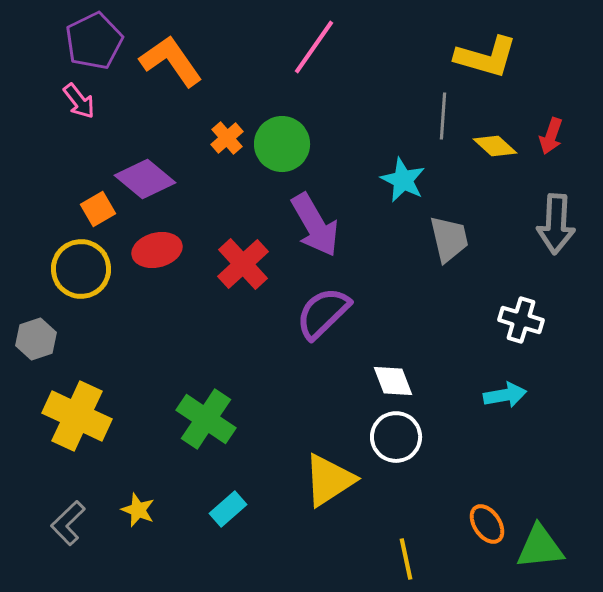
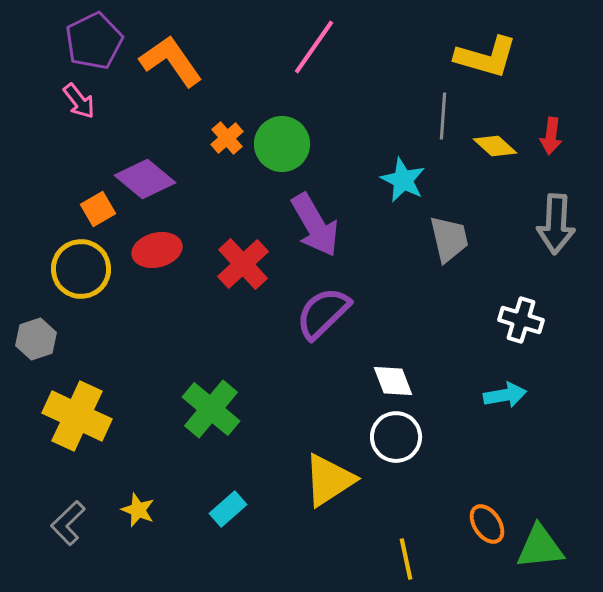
red arrow: rotated 12 degrees counterclockwise
green cross: moved 5 px right, 10 px up; rotated 6 degrees clockwise
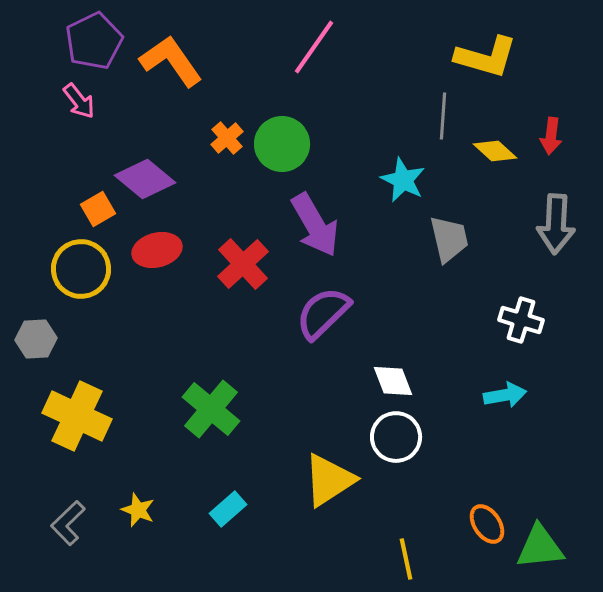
yellow diamond: moved 5 px down
gray hexagon: rotated 15 degrees clockwise
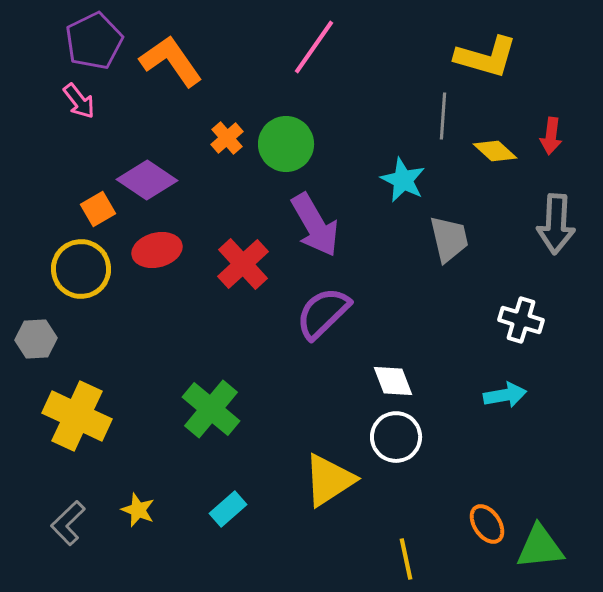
green circle: moved 4 px right
purple diamond: moved 2 px right, 1 px down; rotated 6 degrees counterclockwise
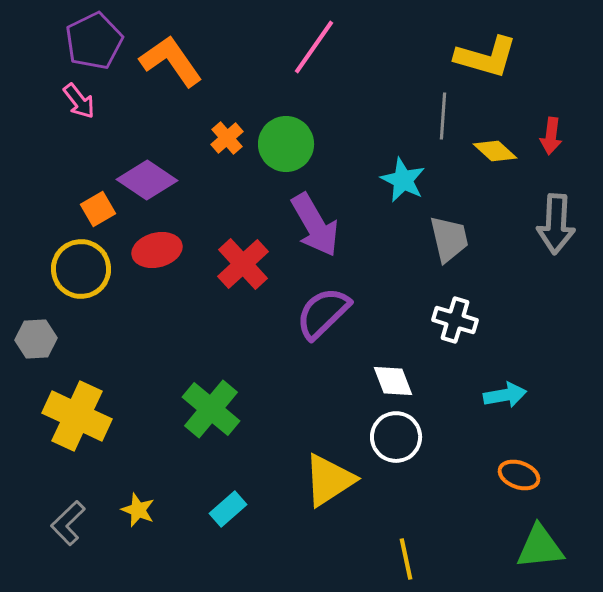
white cross: moved 66 px left
orange ellipse: moved 32 px right, 49 px up; rotated 36 degrees counterclockwise
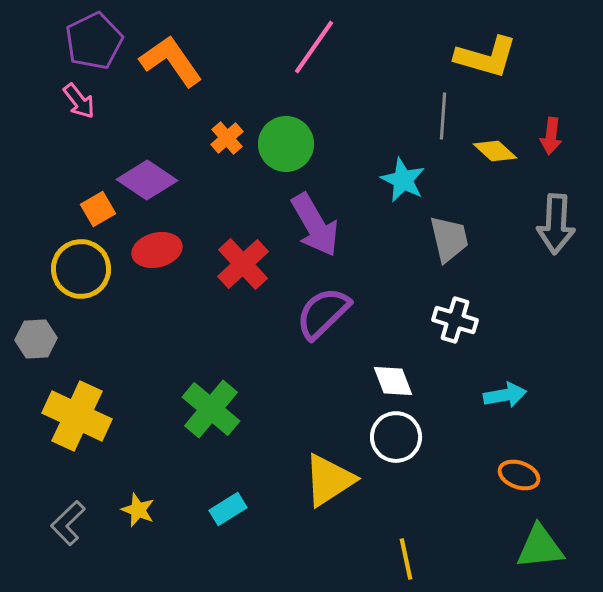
cyan rectangle: rotated 9 degrees clockwise
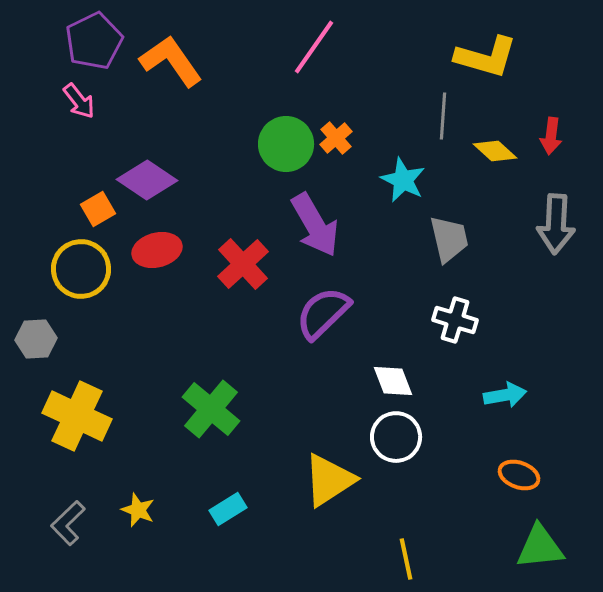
orange cross: moved 109 px right
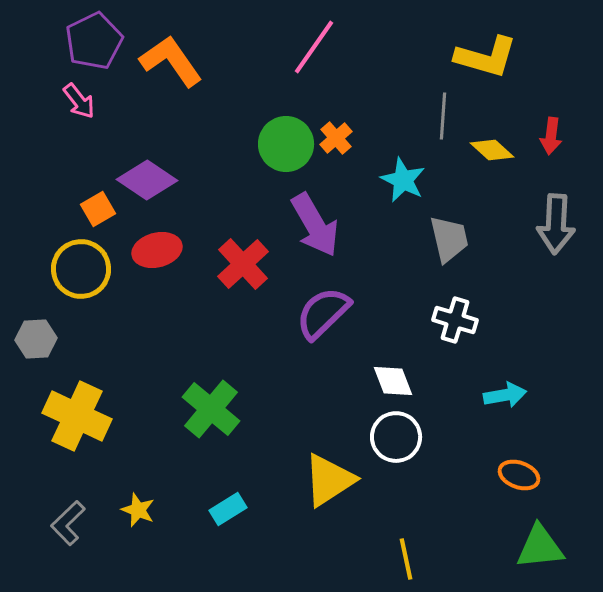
yellow diamond: moved 3 px left, 1 px up
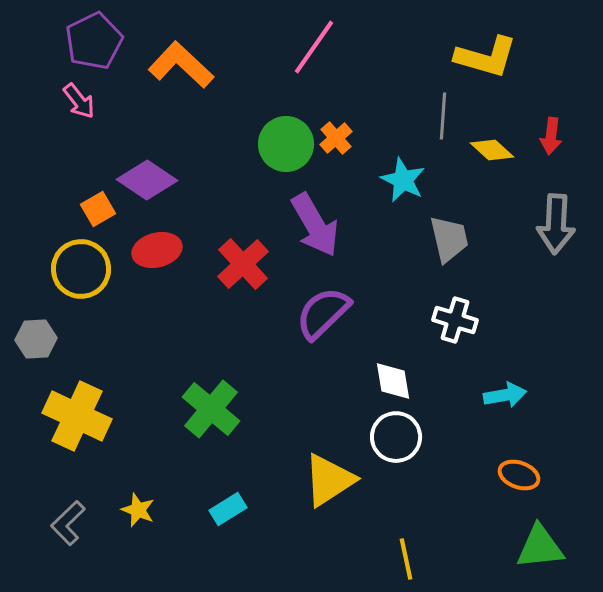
orange L-shape: moved 10 px right, 4 px down; rotated 12 degrees counterclockwise
white diamond: rotated 12 degrees clockwise
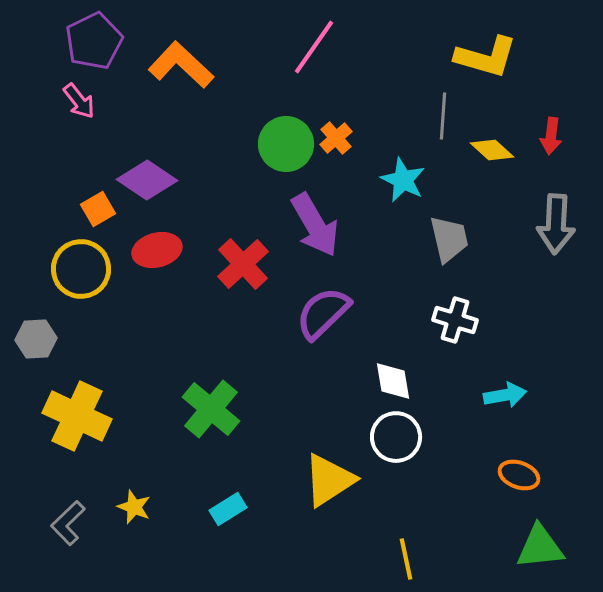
yellow star: moved 4 px left, 3 px up
